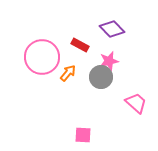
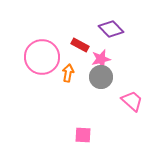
purple diamond: moved 1 px left
pink star: moved 8 px left, 2 px up
orange arrow: rotated 30 degrees counterclockwise
pink trapezoid: moved 4 px left, 2 px up
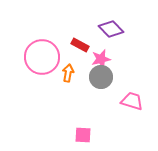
pink trapezoid: rotated 25 degrees counterclockwise
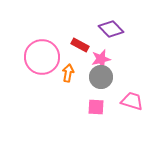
pink square: moved 13 px right, 28 px up
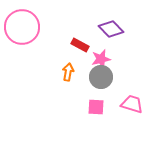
pink circle: moved 20 px left, 30 px up
orange arrow: moved 1 px up
pink trapezoid: moved 3 px down
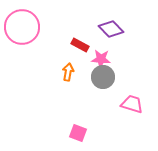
pink star: rotated 18 degrees clockwise
gray circle: moved 2 px right
pink square: moved 18 px left, 26 px down; rotated 18 degrees clockwise
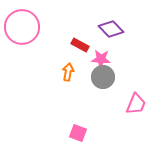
pink trapezoid: moved 4 px right; rotated 95 degrees clockwise
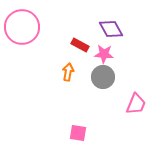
purple diamond: rotated 15 degrees clockwise
pink star: moved 3 px right, 5 px up
pink square: rotated 12 degrees counterclockwise
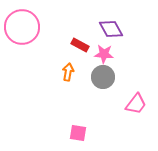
pink trapezoid: rotated 15 degrees clockwise
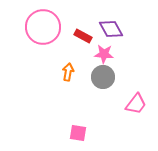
pink circle: moved 21 px right
red rectangle: moved 3 px right, 9 px up
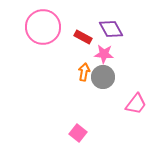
red rectangle: moved 1 px down
orange arrow: moved 16 px right
pink square: rotated 30 degrees clockwise
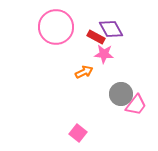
pink circle: moved 13 px right
red rectangle: moved 13 px right
orange arrow: rotated 54 degrees clockwise
gray circle: moved 18 px right, 17 px down
pink trapezoid: moved 1 px down
